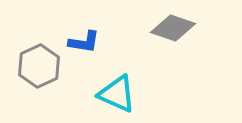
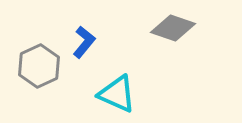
blue L-shape: rotated 60 degrees counterclockwise
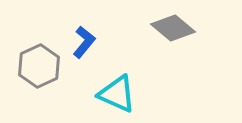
gray diamond: rotated 21 degrees clockwise
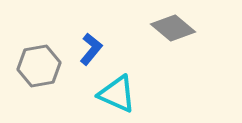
blue L-shape: moved 7 px right, 7 px down
gray hexagon: rotated 15 degrees clockwise
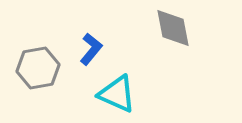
gray diamond: rotated 39 degrees clockwise
gray hexagon: moved 1 px left, 2 px down
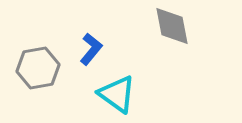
gray diamond: moved 1 px left, 2 px up
cyan triangle: rotated 12 degrees clockwise
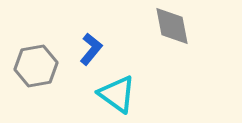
gray hexagon: moved 2 px left, 2 px up
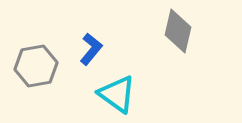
gray diamond: moved 6 px right, 5 px down; rotated 24 degrees clockwise
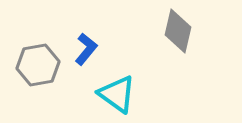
blue L-shape: moved 5 px left
gray hexagon: moved 2 px right, 1 px up
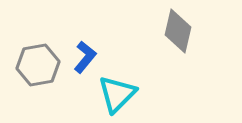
blue L-shape: moved 1 px left, 8 px down
cyan triangle: rotated 39 degrees clockwise
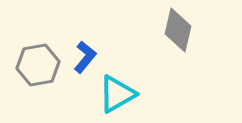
gray diamond: moved 1 px up
cyan triangle: rotated 15 degrees clockwise
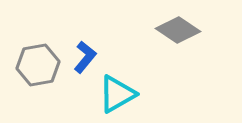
gray diamond: rotated 69 degrees counterclockwise
